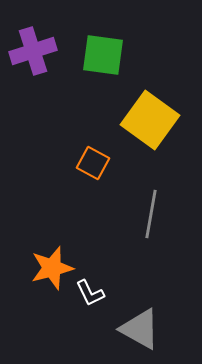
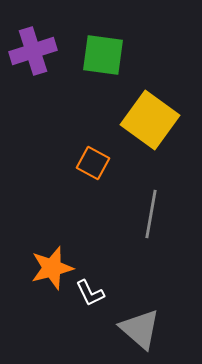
gray triangle: rotated 12 degrees clockwise
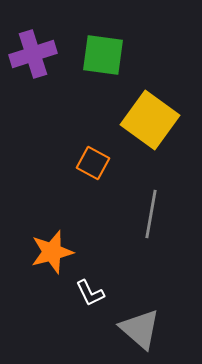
purple cross: moved 3 px down
orange star: moved 16 px up
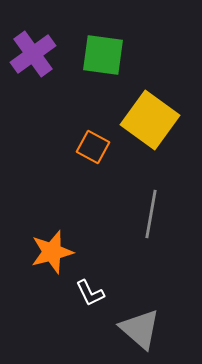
purple cross: rotated 18 degrees counterclockwise
orange square: moved 16 px up
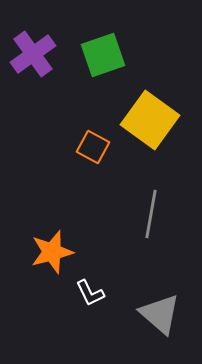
green square: rotated 27 degrees counterclockwise
gray triangle: moved 20 px right, 15 px up
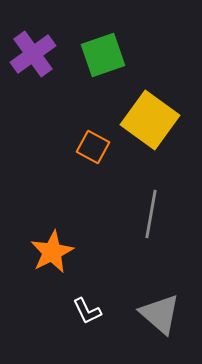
orange star: rotated 12 degrees counterclockwise
white L-shape: moved 3 px left, 18 px down
